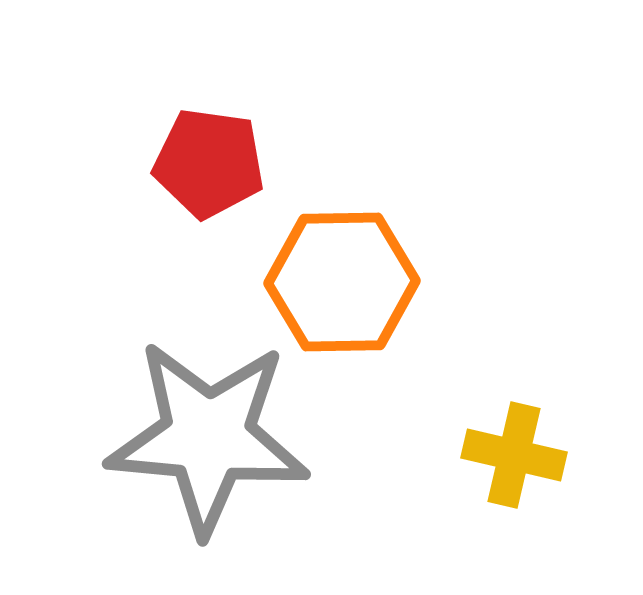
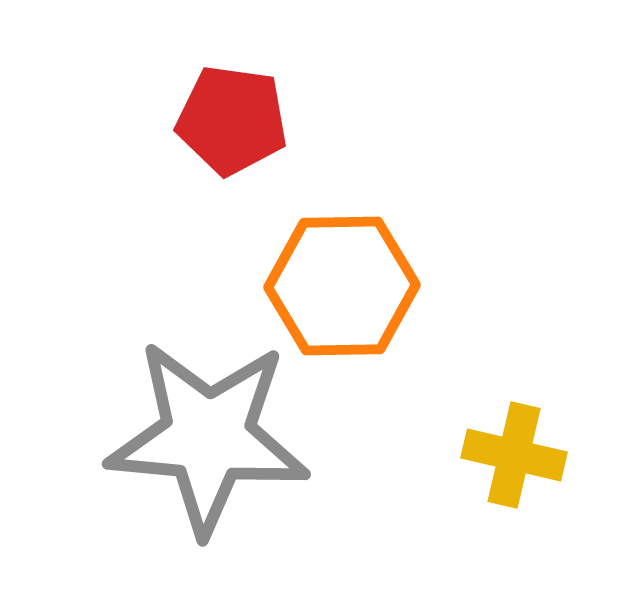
red pentagon: moved 23 px right, 43 px up
orange hexagon: moved 4 px down
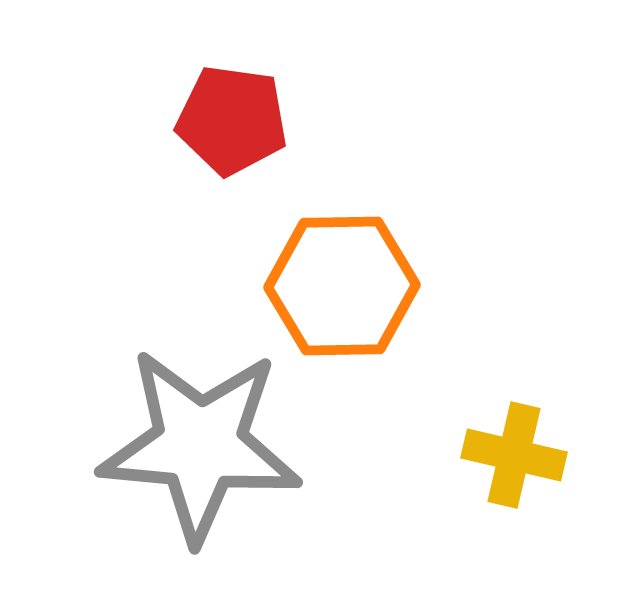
gray star: moved 8 px left, 8 px down
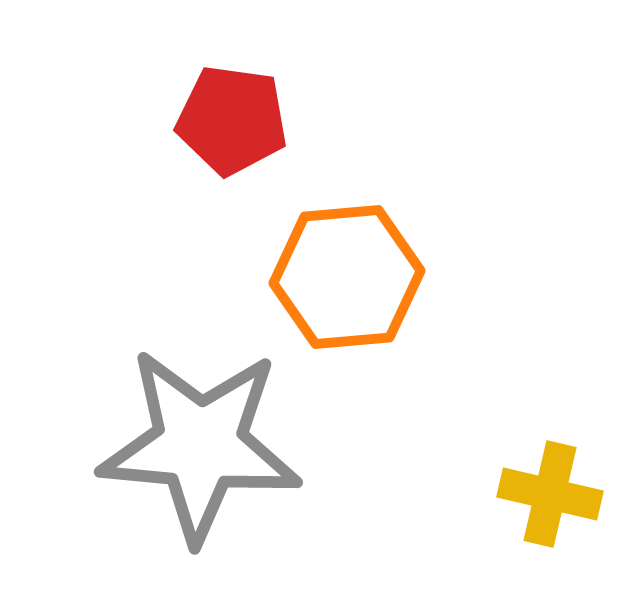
orange hexagon: moved 5 px right, 9 px up; rotated 4 degrees counterclockwise
yellow cross: moved 36 px right, 39 px down
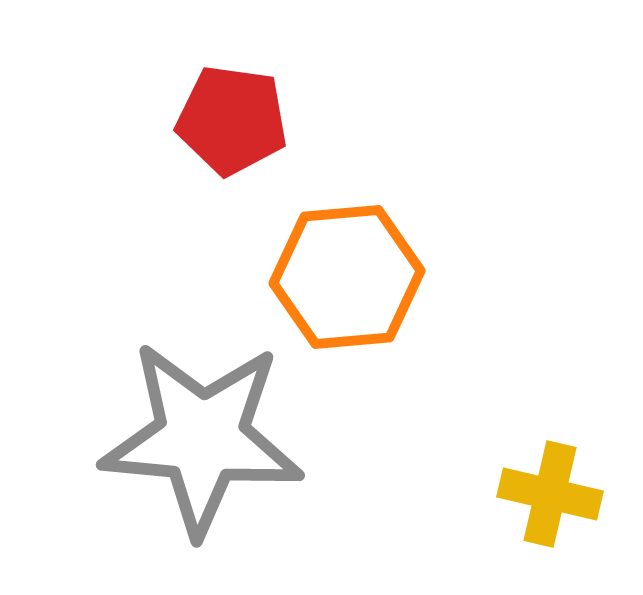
gray star: moved 2 px right, 7 px up
